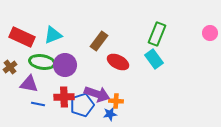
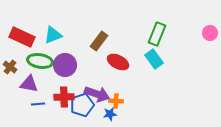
green ellipse: moved 2 px left, 1 px up
brown cross: rotated 16 degrees counterclockwise
blue line: rotated 16 degrees counterclockwise
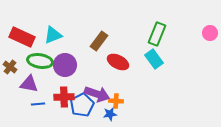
blue pentagon: rotated 10 degrees counterclockwise
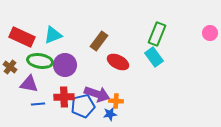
cyan rectangle: moved 2 px up
blue pentagon: moved 1 px right, 1 px down; rotated 15 degrees clockwise
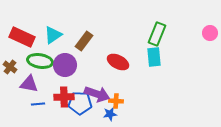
cyan triangle: rotated 12 degrees counterclockwise
brown rectangle: moved 15 px left
cyan rectangle: rotated 30 degrees clockwise
blue pentagon: moved 3 px left, 3 px up; rotated 15 degrees clockwise
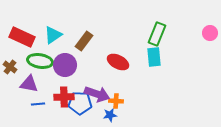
blue star: moved 1 px down
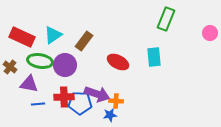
green rectangle: moved 9 px right, 15 px up
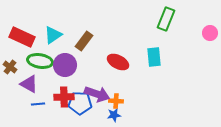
purple triangle: rotated 18 degrees clockwise
blue star: moved 4 px right
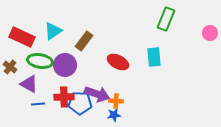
cyan triangle: moved 4 px up
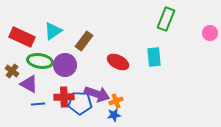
brown cross: moved 2 px right, 4 px down
orange cross: rotated 24 degrees counterclockwise
